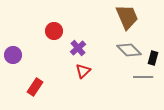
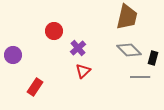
brown trapezoid: rotated 36 degrees clockwise
gray line: moved 3 px left
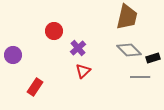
black rectangle: rotated 56 degrees clockwise
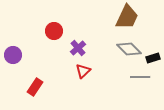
brown trapezoid: rotated 12 degrees clockwise
gray diamond: moved 1 px up
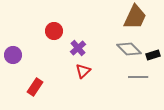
brown trapezoid: moved 8 px right
black rectangle: moved 3 px up
gray line: moved 2 px left
